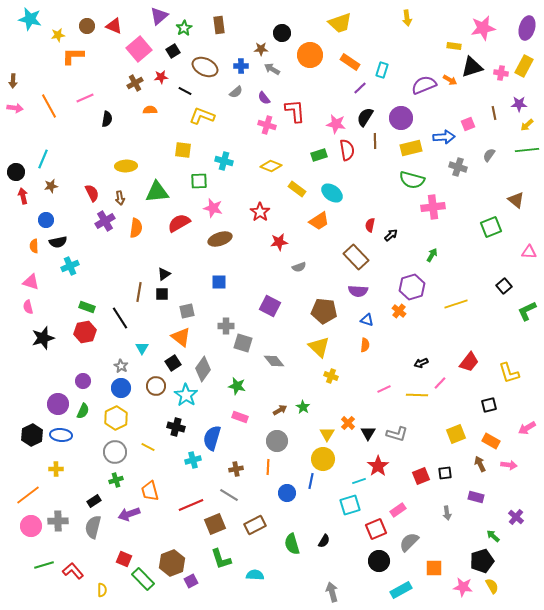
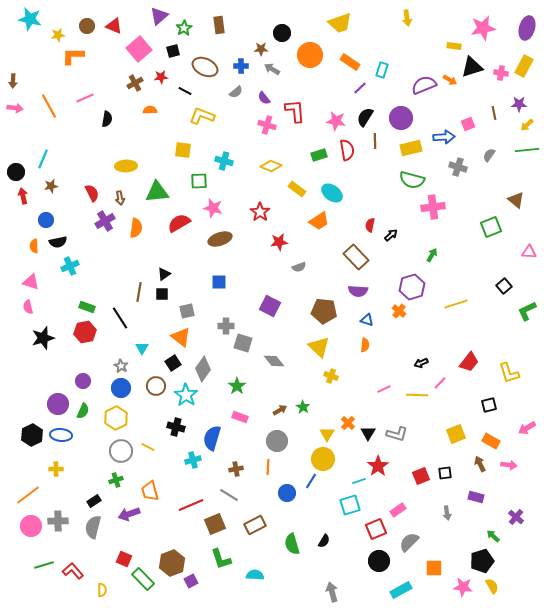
black square at (173, 51): rotated 16 degrees clockwise
pink star at (336, 124): moved 3 px up
green star at (237, 386): rotated 24 degrees clockwise
gray circle at (115, 452): moved 6 px right, 1 px up
blue line at (311, 481): rotated 21 degrees clockwise
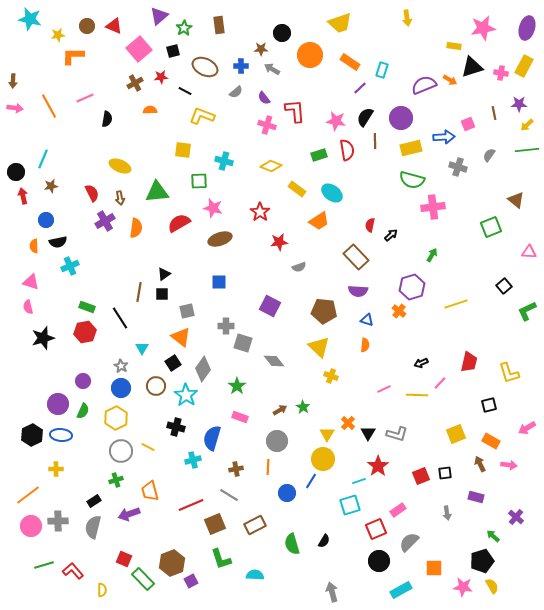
yellow ellipse at (126, 166): moved 6 px left; rotated 25 degrees clockwise
red trapezoid at (469, 362): rotated 25 degrees counterclockwise
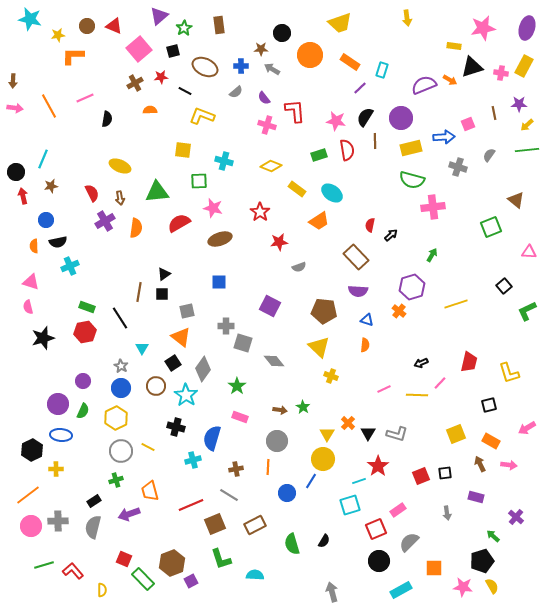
brown arrow at (280, 410): rotated 40 degrees clockwise
black hexagon at (32, 435): moved 15 px down
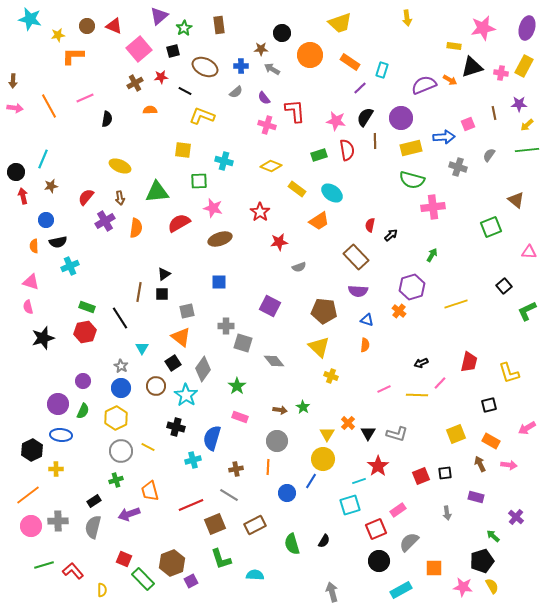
red semicircle at (92, 193): moved 6 px left, 4 px down; rotated 114 degrees counterclockwise
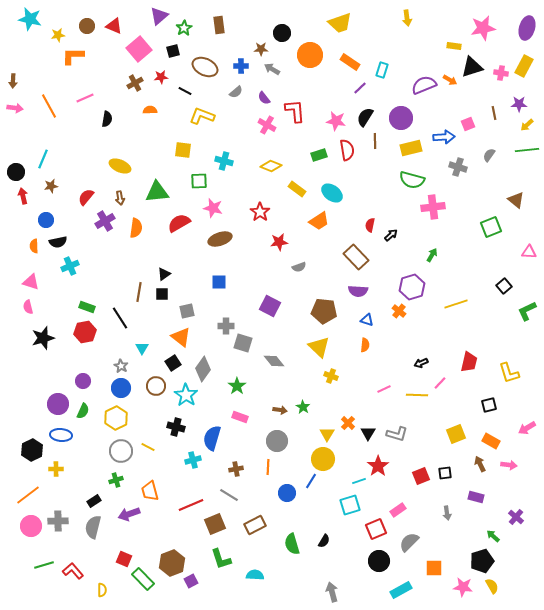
pink cross at (267, 125): rotated 12 degrees clockwise
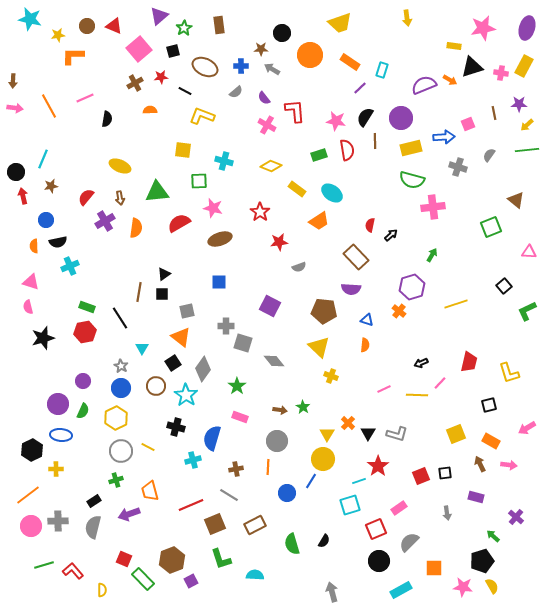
purple semicircle at (358, 291): moved 7 px left, 2 px up
pink rectangle at (398, 510): moved 1 px right, 2 px up
brown hexagon at (172, 563): moved 3 px up
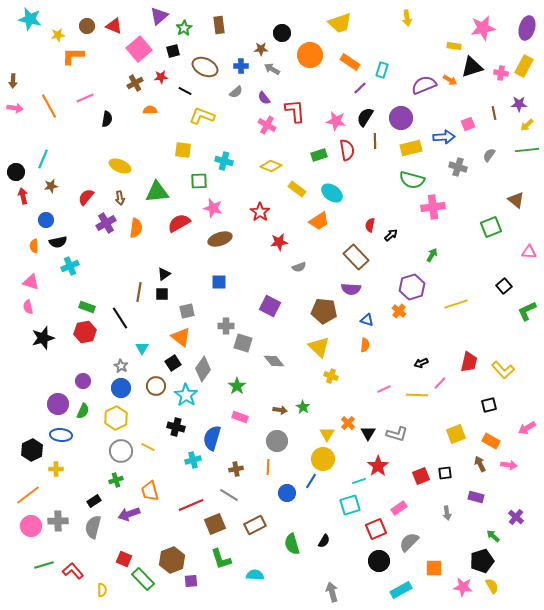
purple cross at (105, 221): moved 1 px right, 2 px down
yellow L-shape at (509, 373): moved 6 px left, 3 px up; rotated 25 degrees counterclockwise
purple square at (191, 581): rotated 24 degrees clockwise
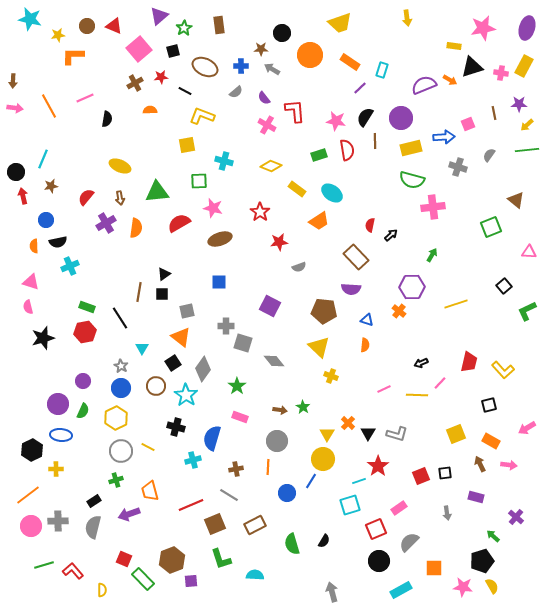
yellow square at (183, 150): moved 4 px right, 5 px up; rotated 18 degrees counterclockwise
purple hexagon at (412, 287): rotated 15 degrees clockwise
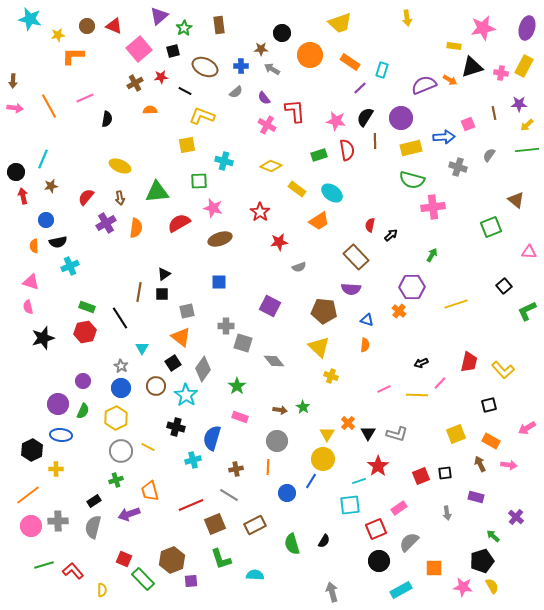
cyan square at (350, 505): rotated 10 degrees clockwise
